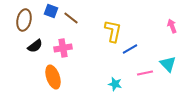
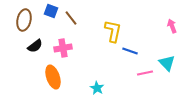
brown line: rotated 14 degrees clockwise
blue line: moved 2 px down; rotated 49 degrees clockwise
cyan triangle: moved 1 px left, 1 px up
cyan star: moved 18 px left, 4 px down; rotated 16 degrees clockwise
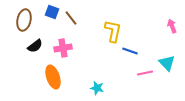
blue square: moved 1 px right, 1 px down
cyan star: rotated 16 degrees counterclockwise
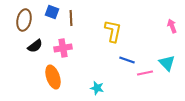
brown line: rotated 35 degrees clockwise
blue line: moved 3 px left, 9 px down
